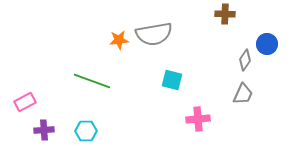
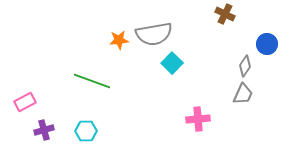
brown cross: rotated 24 degrees clockwise
gray diamond: moved 6 px down
cyan square: moved 17 px up; rotated 30 degrees clockwise
purple cross: rotated 12 degrees counterclockwise
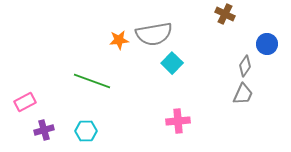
pink cross: moved 20 px left, 2 px down
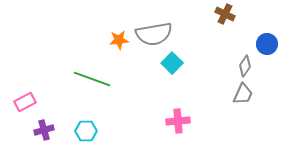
green line: moved 2 px up
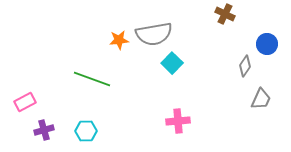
gray trapezoid: moved 18 px right, 5 px down
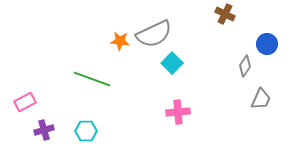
gray semicircle: rotated 15 degrees counterclockwise
orange star: moved 1 px right, 1 px down; rotated 12 degrees clockwise
pink cross: moved 9 px up
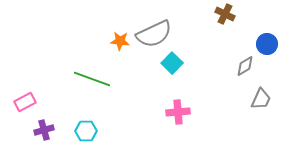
gray diamond: rotated 25 degrees clockwise
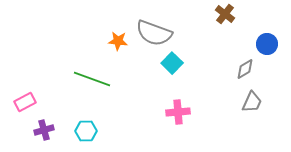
brown cross: rotated 12 degrees clockwise
gray semicircle: moved 1 px up; rotated 45 degrees clockwise
orange star: moved 2 px left
gray diamond: moved 3 px down
gray trapezoid: moved 9 px left, 3 px down
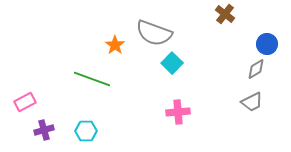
orange star: moved 3 px left, 4 px down; rotated 30 degrees clockwise
gray diamond: moved 11 px right
gray trapezoid: rotated 40 degrees clockwise
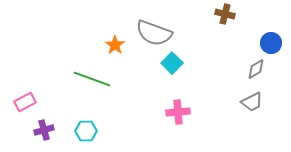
brown cross: rotated 24 degrees counterclockwise
blue circle: moved 4 px right, 1 px up
